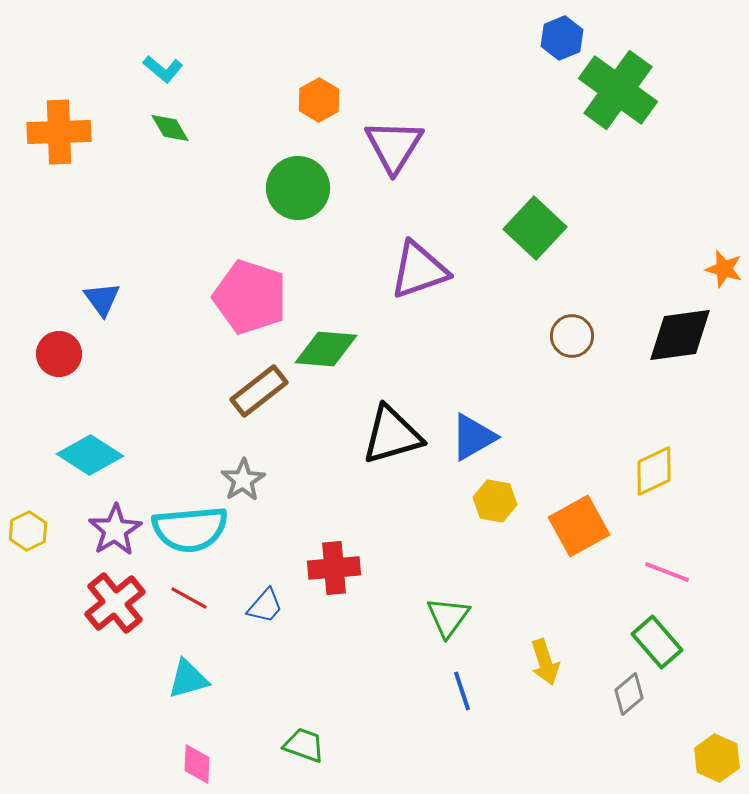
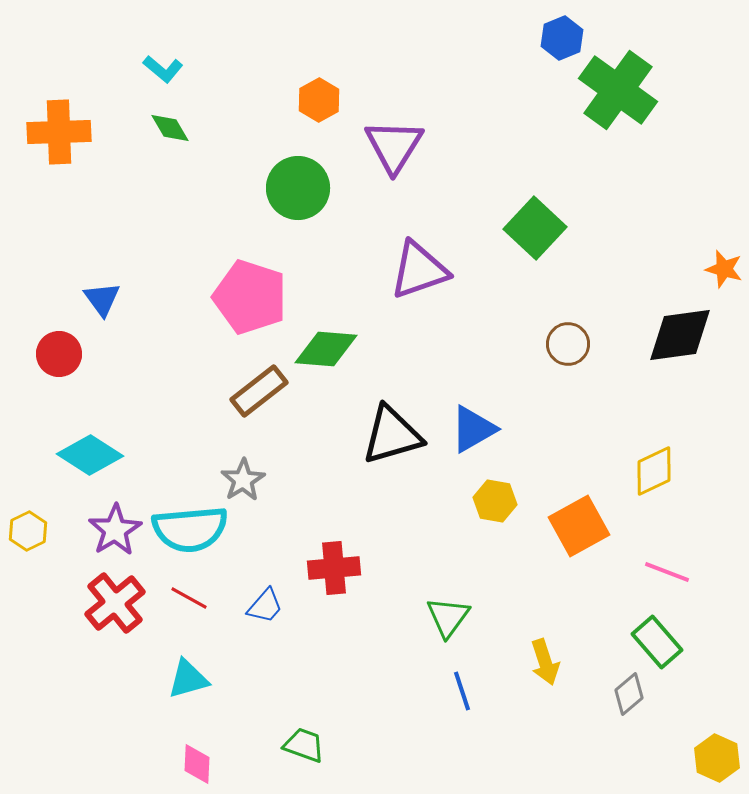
brown circle at (572, 336): moved 4 px left, 8 px down
blue triangle at (473, 437): moved 8 px up
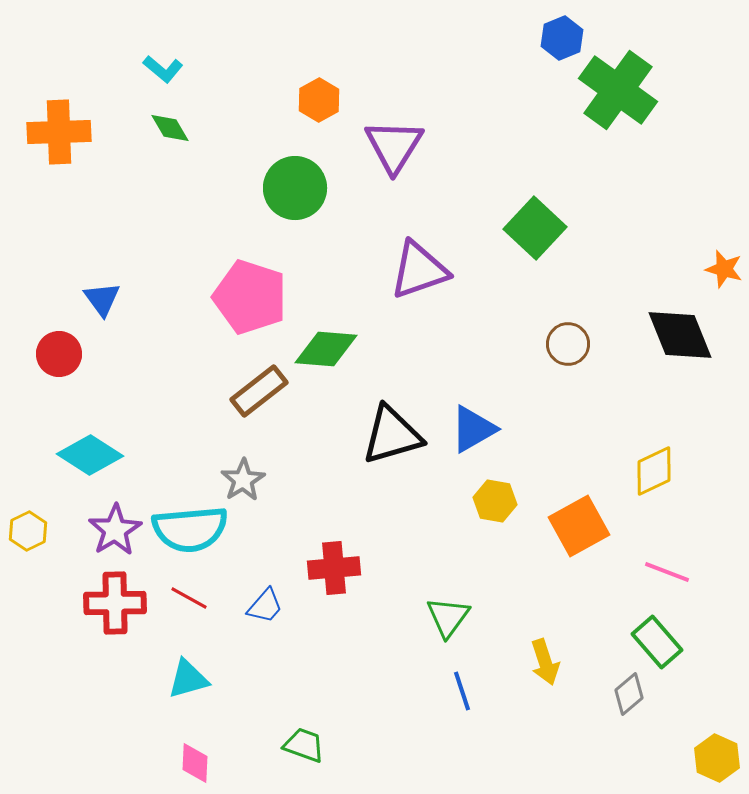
green circle at (298, 188): moved 3 px left
black diamond at (680, 335): rotated 76 degrees clockwise
red cross at (115, 603): rotated 38 degrees clockwise
pink diamond at (197, 764): moved 2 px left, 1 px up
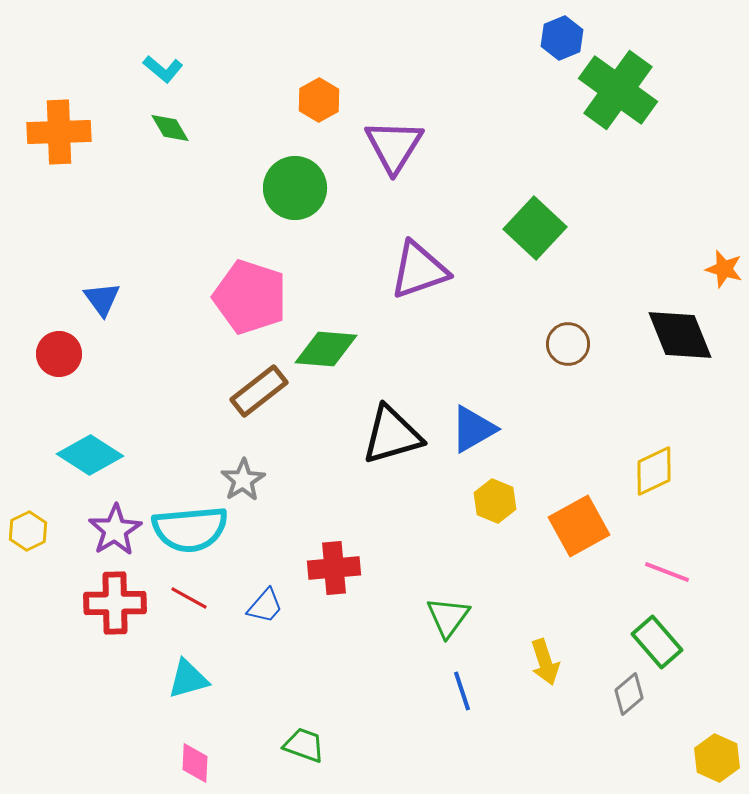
yellow hexagon at (495, 501): rotated 12 degrees clockwise
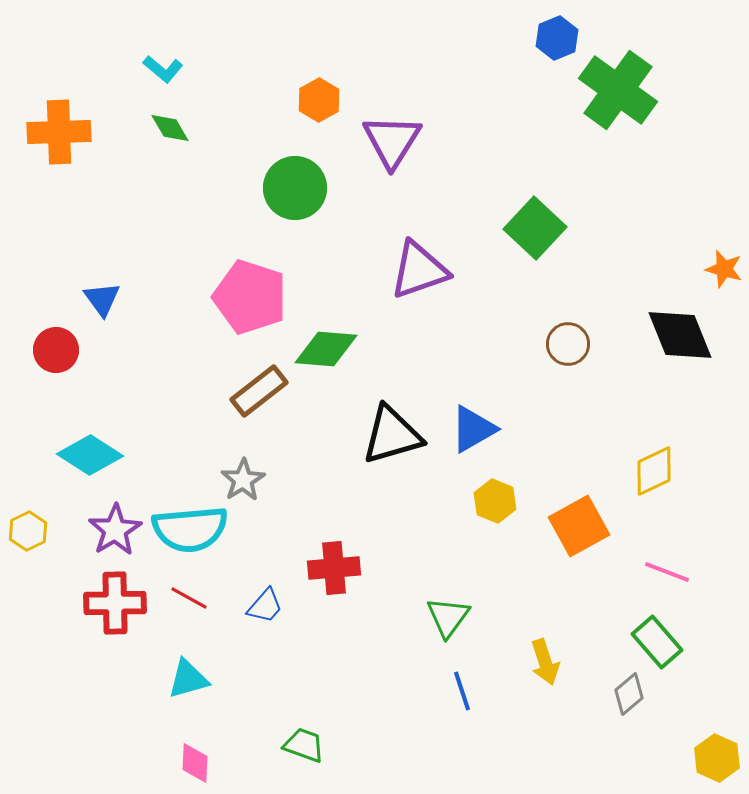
blue hexagon at (562, 38): moved 5 px left
purple triangle at (394, 146): moved 2 px left, 5 px up
red circle at (59, 354): moved 3 px left, 4 px up
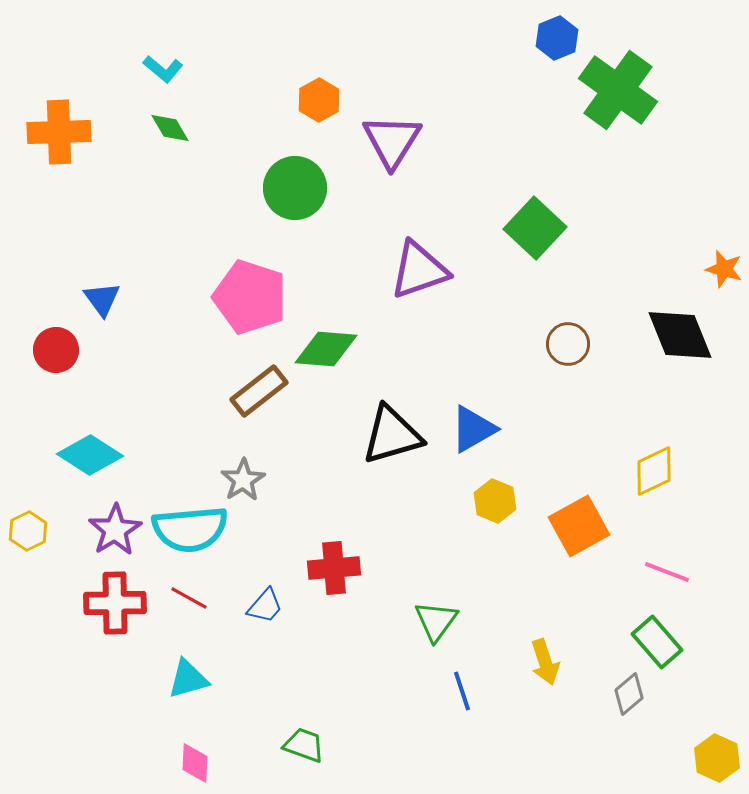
green triangle at (448, 617): moved 12 px left, 4 px down
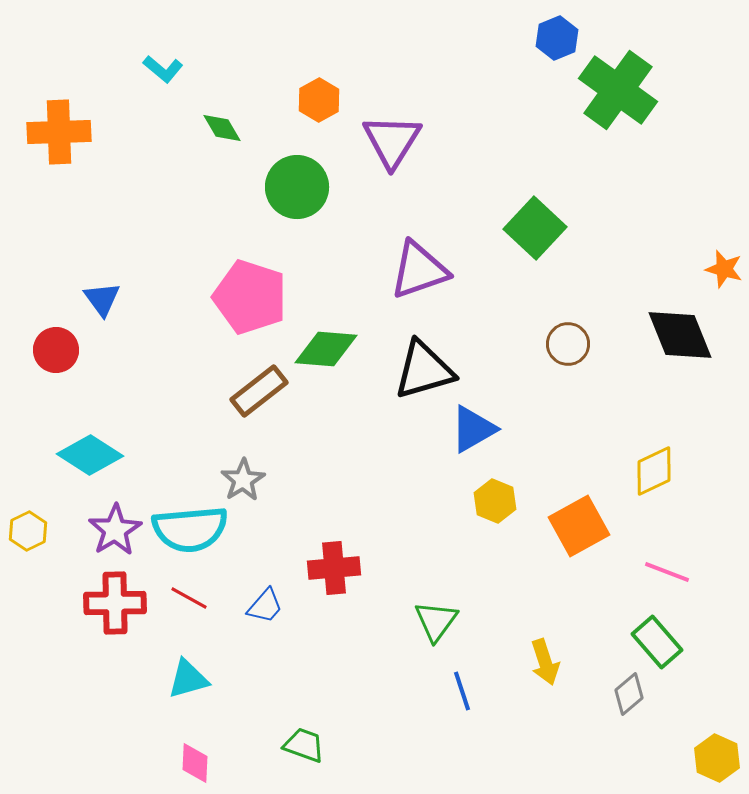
green diamond at (170, 128): moved 52 px right
green circle at (295, 188): moved 2 px right, 1 px up
black triangle at (392, 435): moved 32 px right, 65 px up
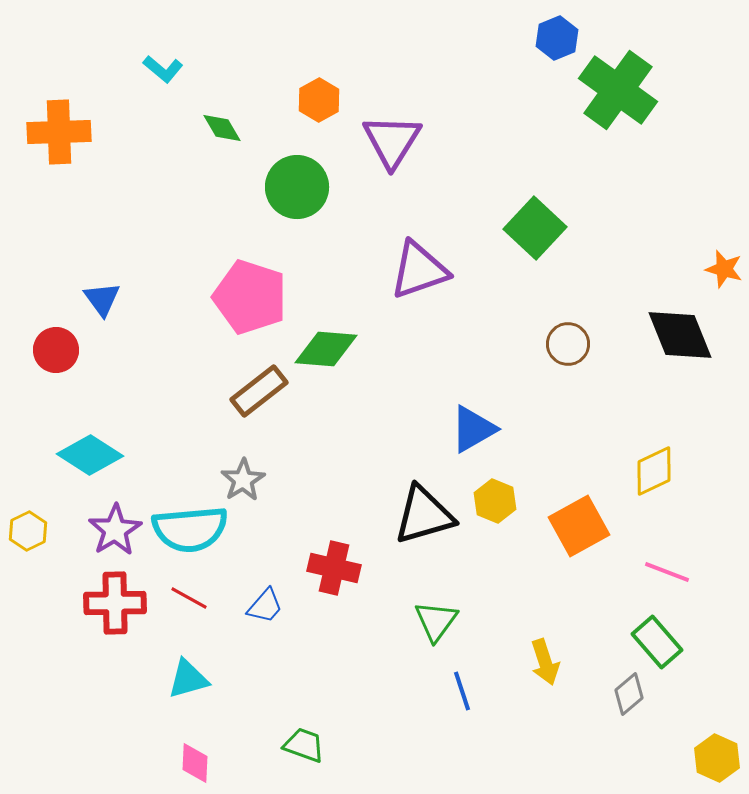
black triangle at (424, 370): moved 145 px down
red cross at (334, 568): rotated 18 degrees clockwise
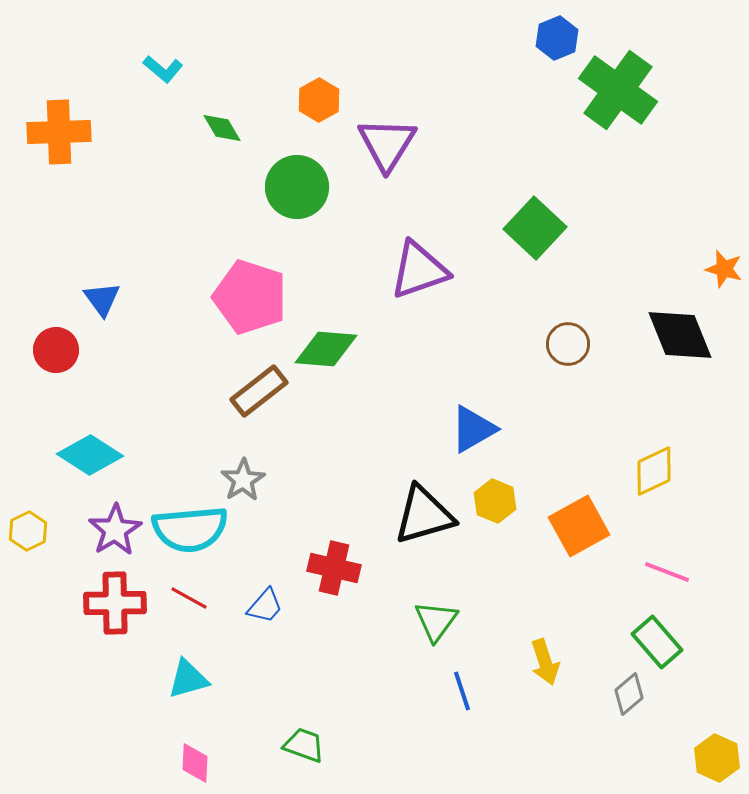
purple triangle at (392, 141): moved 5 px left, 3 px down
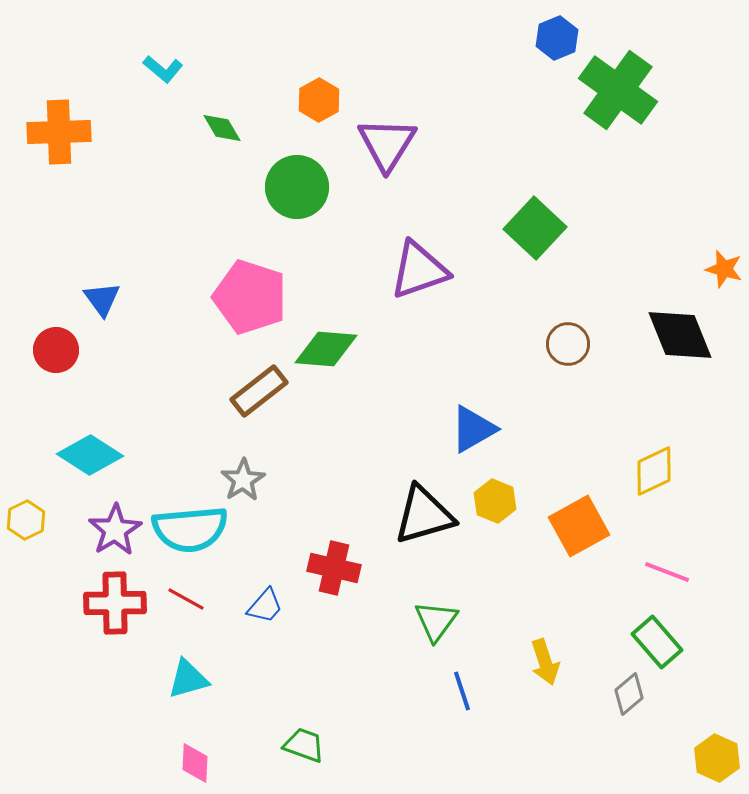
yellow hexagon at (28, 531): moved 2 px left, 11 px up
red line at (189, 598): moved 3 px left, 1 px down
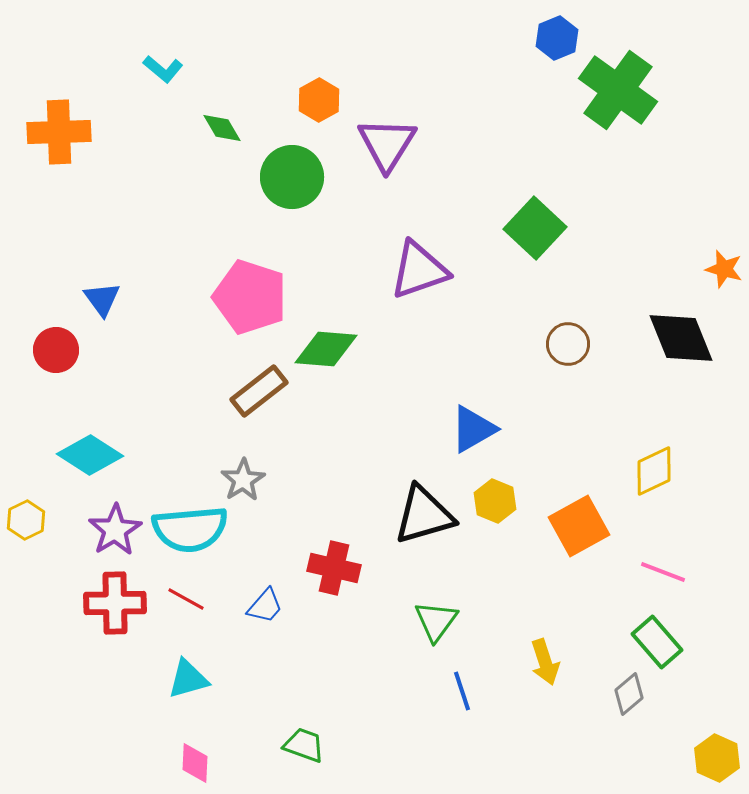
green circle at (297, 187): moved 5 px left, 10 px up
black diamond at (680, 335): moved 1 px right, 3 px down
pink line at (667, 572): moved 4 px left
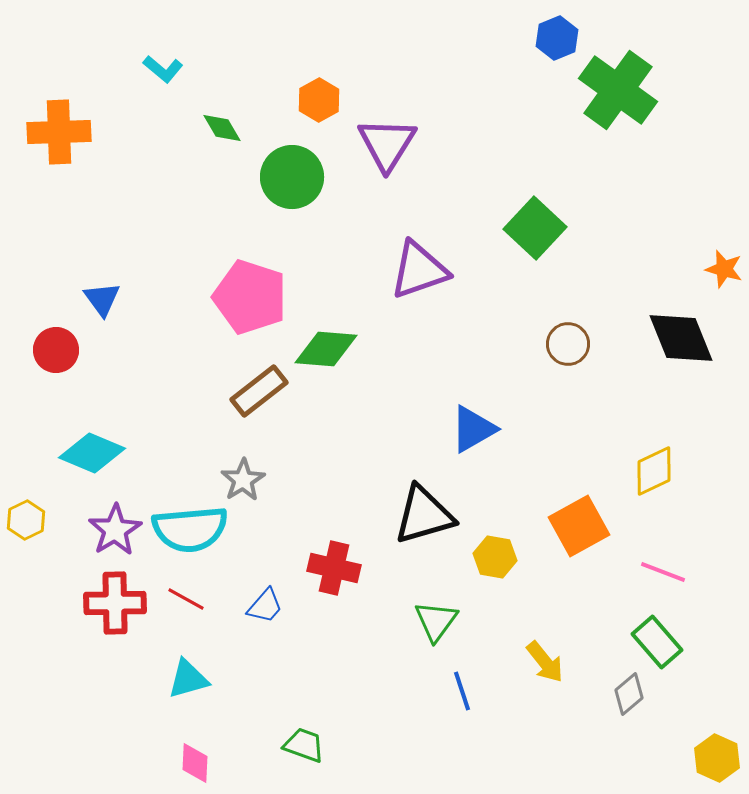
cyan diamond at (90, 455): moved 2 px right, 2 px up; rotated 10 degrees counterclockwise
yellow hexagon at (495, 501): moved 56 px down; rotated 12 degrees counterclockwise
yellow arrow at (545, 662): rotated 21 degrees counterclockwise
